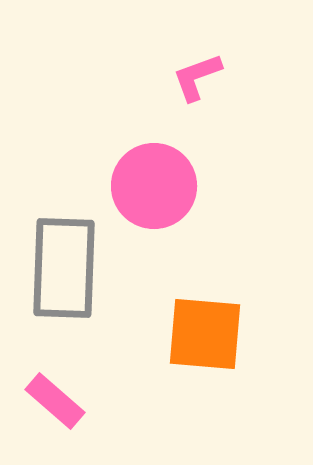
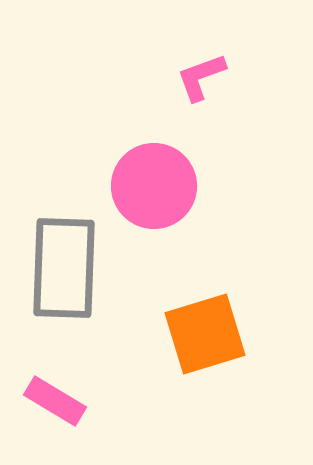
pink L-shape: moved 4 px right
orange square: rotated 22 degrees counterclockwise
pink rectangle: rotated 10 degrees counterclockwise
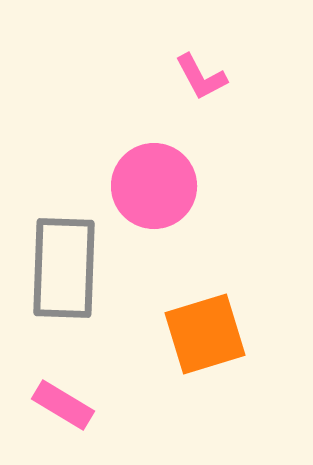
pink L-shape: rotated 98 degrees counterclockwise
pink rectangle: moved 8 px right, 4 px down
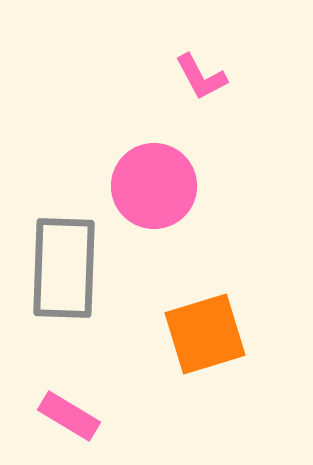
pink rectangle: moved 6 px right, 11 px down
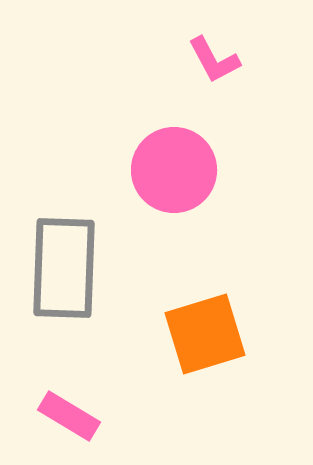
pink L-shape: moved 13 px right, 17 px up
pink circle: moved 20 px right, 16 px up
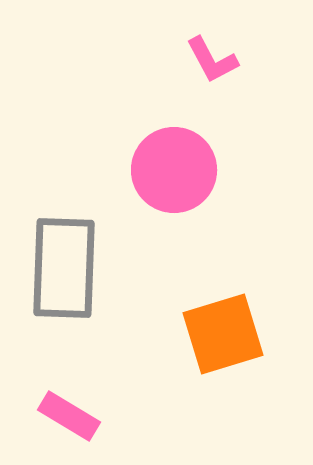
pink L-shape: moved 2 px left
orange square: moved 18 px right
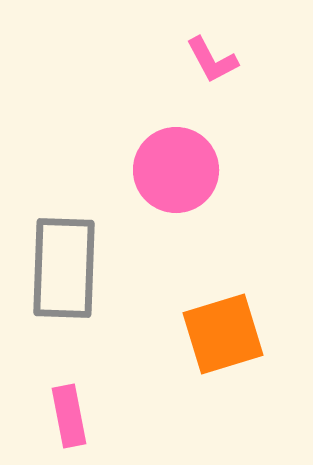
pink circle: moved 2 px right
pink rectangle: rotated 48 degrees clockwise
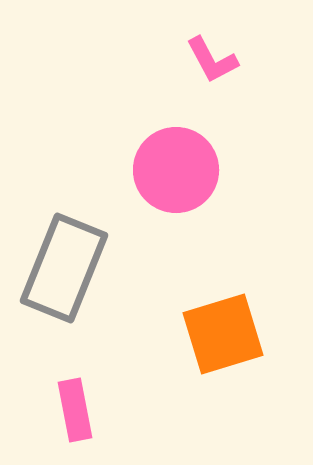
gray rectangle: rotated 20 degrees clockwise
pink rectangle: moved 6 px right, 6 px up
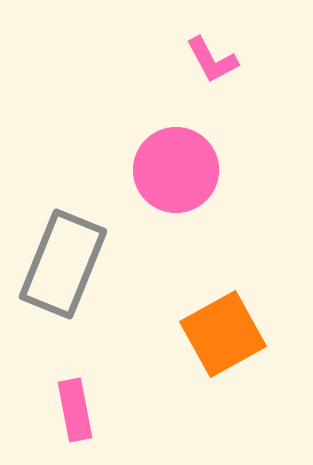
gray rectangle: moved 1 px left, 4 px up
orange square: rotated 12 degrees counterclockwise
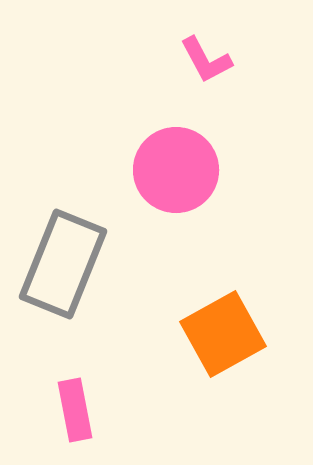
pink L-shape: moved 6 px left
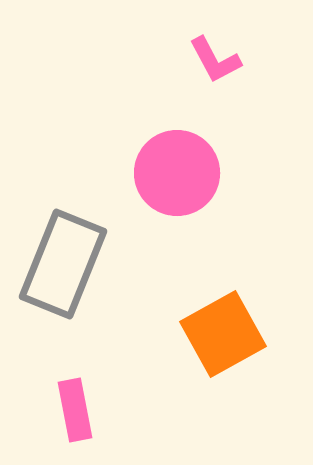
pink L-shape: moved 9 px right
pink circle: moved 1 px right, 3 px down
